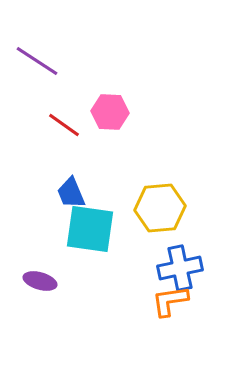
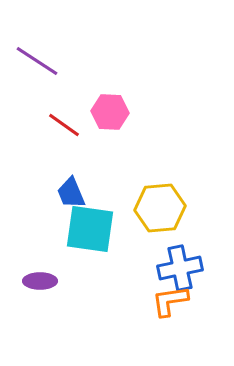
purple ellipse: rotated 16 degrees counterclockwise
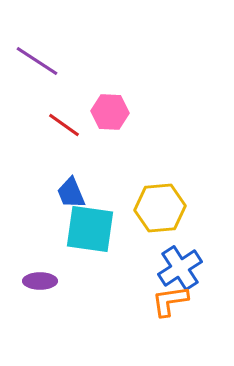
blue cross: rotated 21 degrees counterclockwise
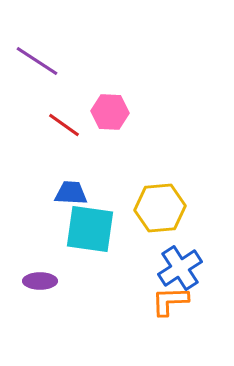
blue trapezoid: rotated 116 degrees clockwise
orange L-shape: rotated 6 degrees clockwise
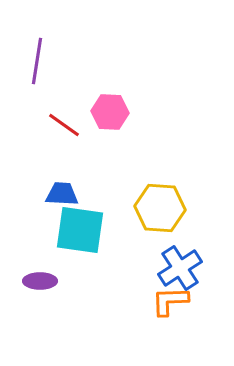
purple line: rotated 66 degrees clockwise
blue trapezoid: moved 9 px left, 1 px down
yellow hexagon: rotated 9 degrees clockwise
cyan square: moved 10 px left, 1 px down
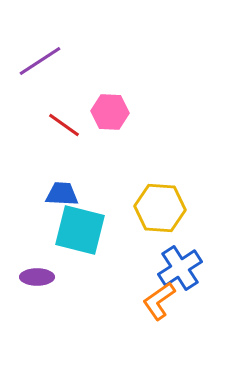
purple line: moved 3 px right; rotated 48 degrees clockwise
cyan square: rotated 6 degrees clockwise
purple ellipse: moved 3 px left, 4 px up
orange L-shape: moved 11 px left; rotated 33 degrees counterclockwise
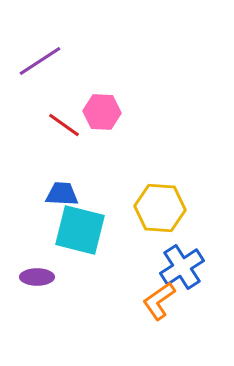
pink hexagon: moved 8 px left
blue cross: moved 2 px right, 1 px up
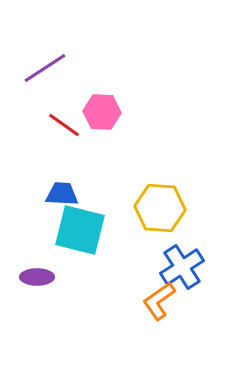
purple line: moved 5 px right, 7 px down
